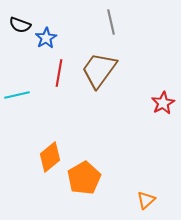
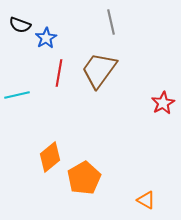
orange triangle: rotated 48 degrees counterclockwise
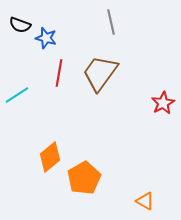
blue star: rotated 25 degrees counterclockwise
brown trapezoid: moved 1 px right, 3 px down
cyan line: rotated 20 degrees counterclockwise
orange triangle: moved 1 px left, 1 px down
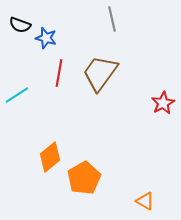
gray line: moved 1 px right, 3 px up
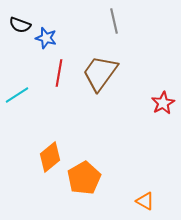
gray line: moved 2 px right, 2 px down
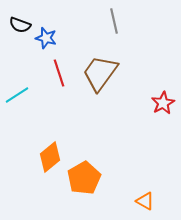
red line: rotated 28 degrees counterclockwise
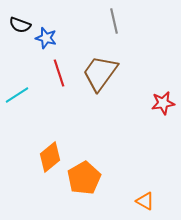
red star: rotated 20 degrees clockwise
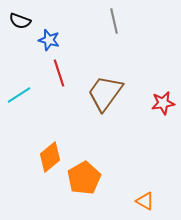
black semicircle: moved 4 px up
blue star: moved 3 px right, 2 px down
brown trapezoid: moved 5 px right, 20 px down
cyan line: moved 2 px right
